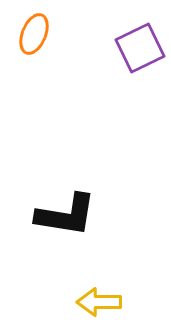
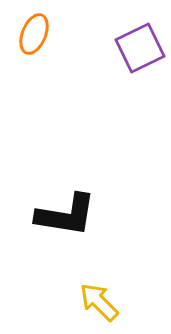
yellow arrow: rotated 45 degrees clockwise
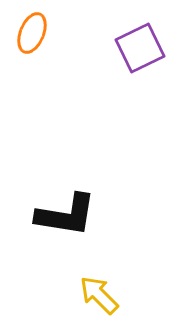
orange ellipse: moved 2 px left, 1 px up
yellow arrow: moved 7 px up
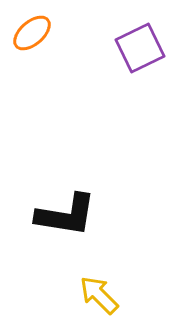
orange ellipse: rotated 27 degrees clockwise
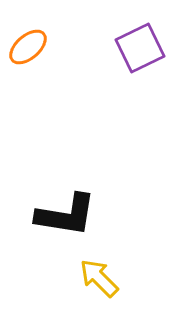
orange ellipse: moved 4 px left, 14 px down
yellow arrow: moved 17 px up
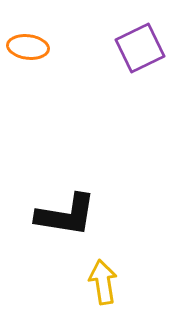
orange ellipse: rotated 48 degrees clockwise
yellow arrow: moved 4 px right, 4 px down; rotated 36 degrees clockwise
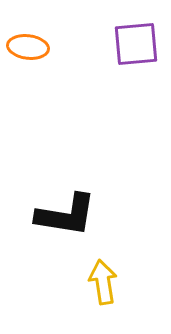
purple square: moved 4 px left, 4 px up; rotated 21 degrees clockwise
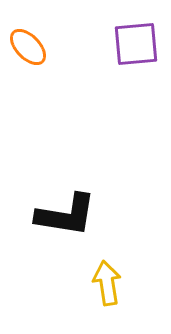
orange ellipse: rotated 39 degrees clockwise
yellow arrow: moved 4 px right, 1 px down
